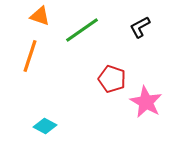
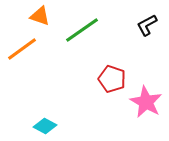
black L-shape: moved 7 px right, 2 px up
orange line: moved 8 px left, 7 px up; rotated 36 degrees clockwise
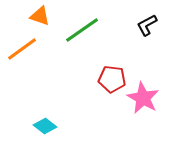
red pentagon: rotated 12 degrees counterclockwise
pink star: moved 3 px left, 4 px up
cyan diamond: rotated 10 degrees clockwise
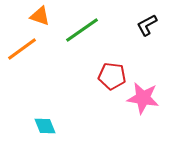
red pentagon: moved 3 px up
pink star: rotated 20 degrees counterclockwise
cyan diamond: rotated 30 degrees clockwise
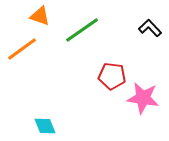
black L-shape: moved 3 px right, 3 px down; rotated 75 degrees clockwise
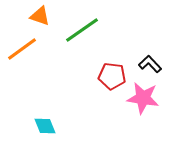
black L-shape: moved 36 px down
